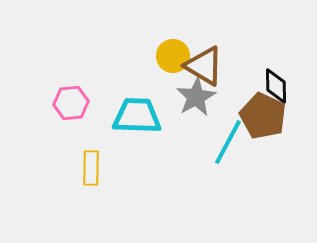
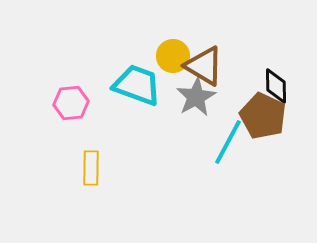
cyan trapezoid: moved 31 px up; rotated 18 degrees clockwise
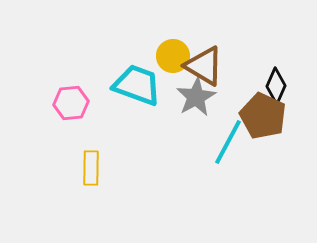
black diamond: rotated 24 degrees clockwise
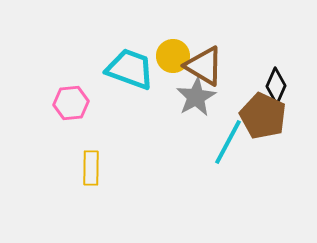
cyan trapezoid: moved 7 px left, 16 px up
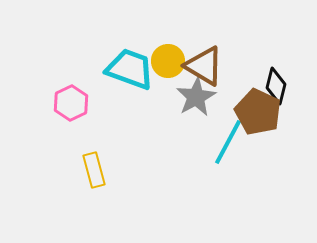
yellow circle: moved 5 px left, 5 px down
black diamond: rotated 9 degrees counterclockwise
pink hexagon: rotated 20 degrees counterclockwise
brown pentagon: moved 5 px left, 4 px up
yellow rectangle: moved 3 px right, 2 px down; rotated 16 degrees counterclockwise
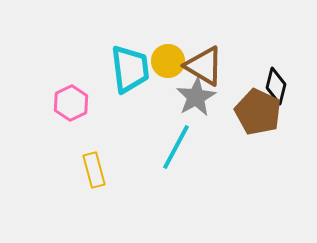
cyan trapezoid: rotated 63 degrees clockwise
cyan line: moved 52 px left, 5 px down
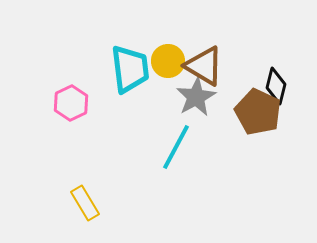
yellow rectangle: moved 9 px left, 33 px down; rotated 16 degrees counterclockwise
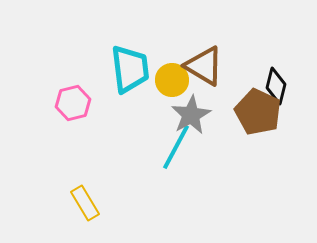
yellow circle: moved 4 px right, 19 px down
gray star: moved 5 px left, 18 px down
pink hexagon: moved 2 px right; rotated 12 degrees clockwise
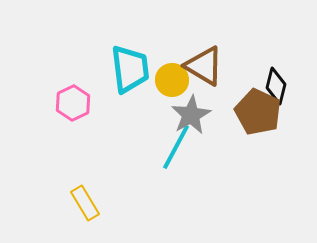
pink hexagon: rotated 12 degrees counterclockwise
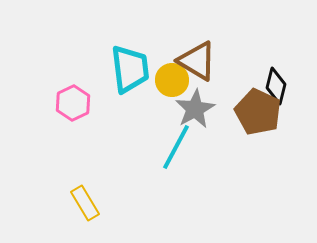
brown triangle: moved 7 px left, 5 px up
gray star: moved 4 px right, 6 px up
